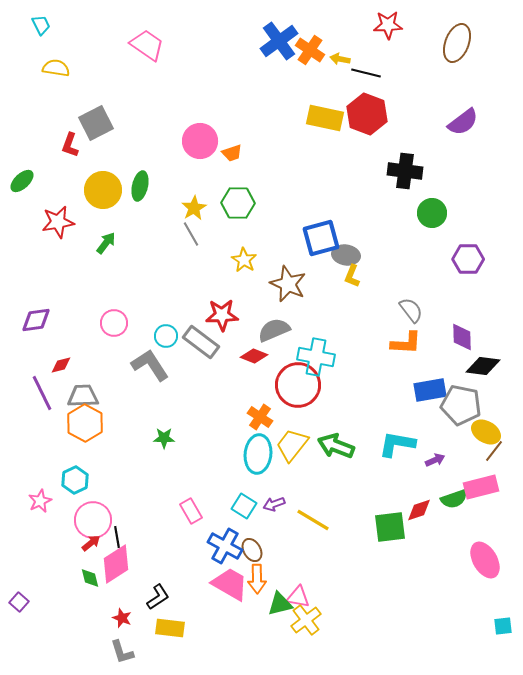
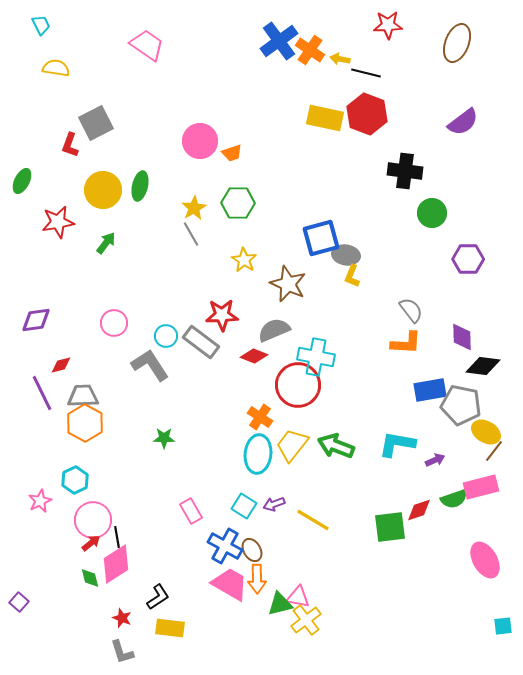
green ellipse at (22, 181): rotated 20 degrees counterclockwise
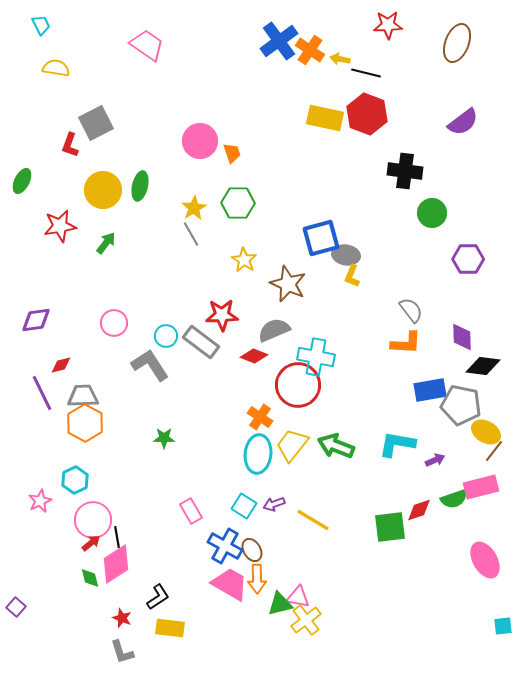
orange trapezoid at (232, 153): rotated 90 degrees counterclockwise
red star at (58, 222): moved 2 px right, 4 px down
purple square at (19, 602): moved 3 px left, 5 px down
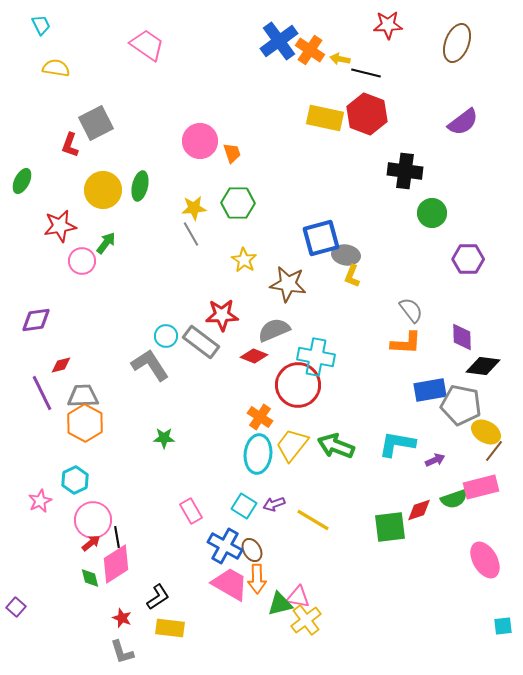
yellow star at (194, 208): rotated 25 degrees clockwise
brown star at (288, 284): rotated 15 degrees counterclockwise
pink circle at (114, 323): moved 32 px left, 62 px up
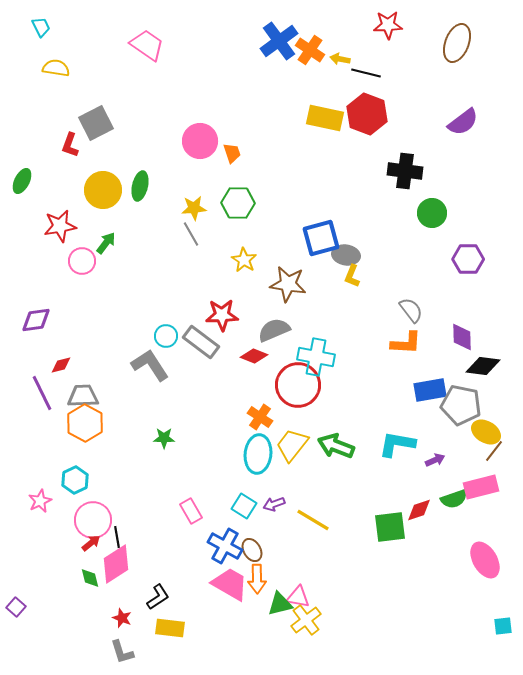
cyan trapezoid at (41, 25): moved 2 px down
